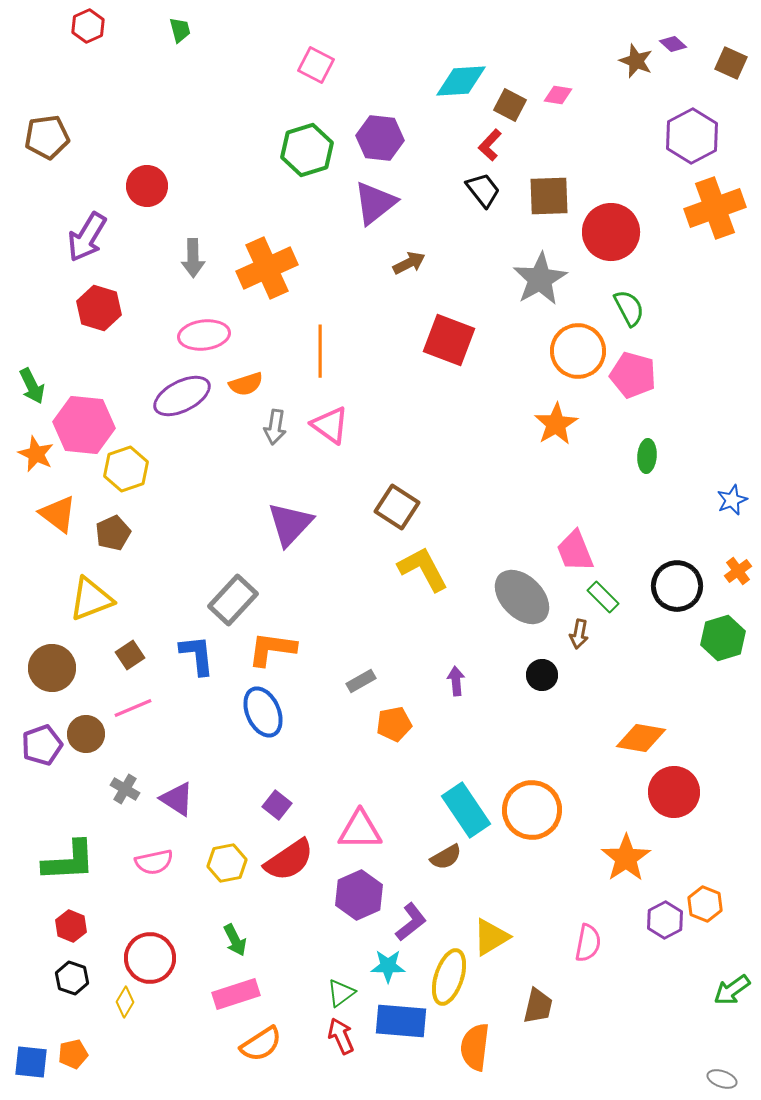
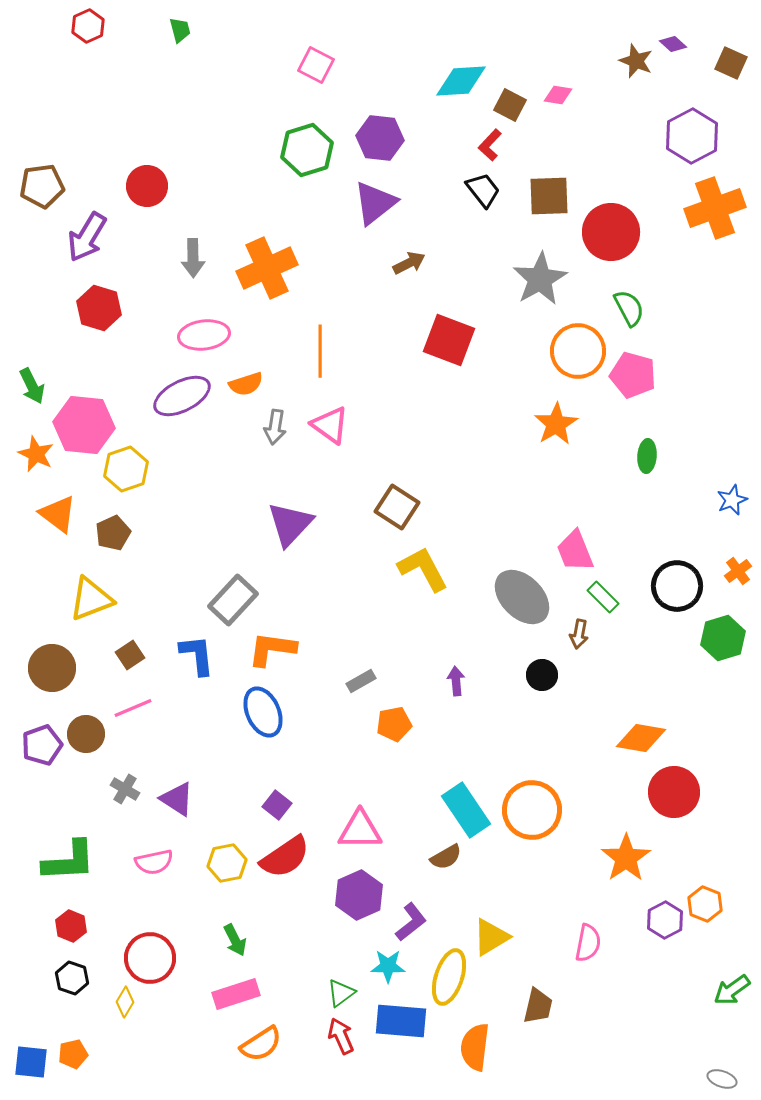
brown pentagon at (47, 137): moved 5 px left, 49 px down
red semicircle at (289, 860): moved 4 px left, 3 px up
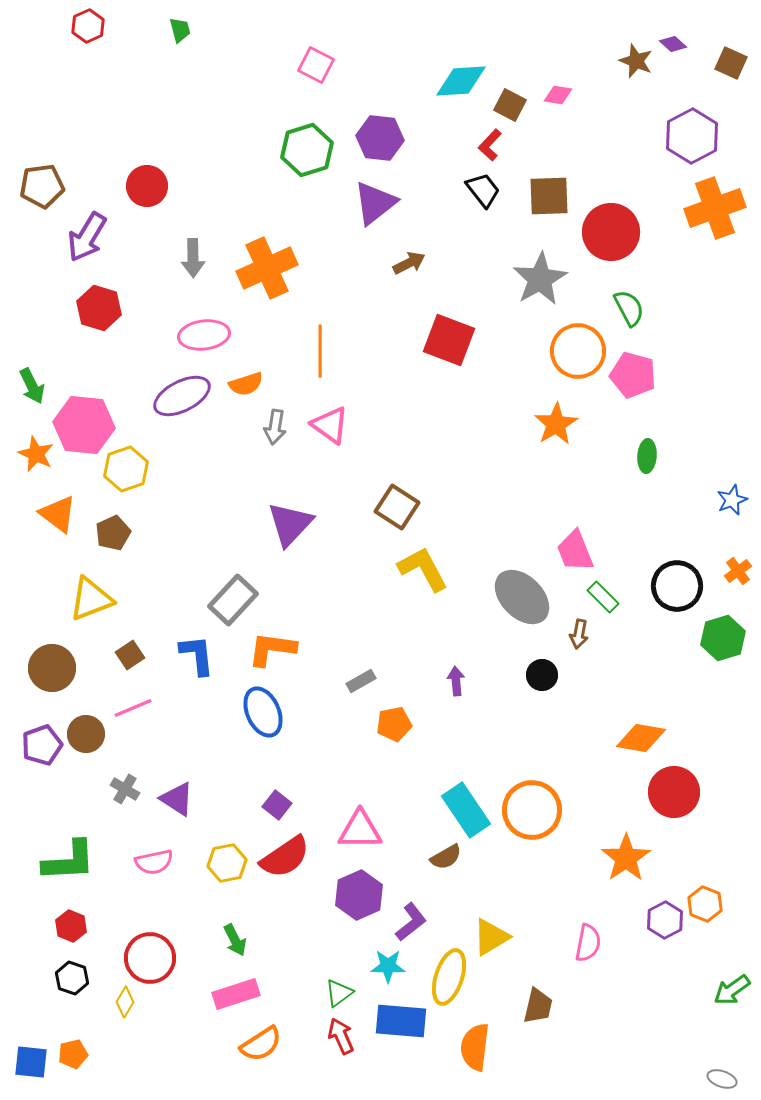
green triangle at (341, 993): moved 2 px left
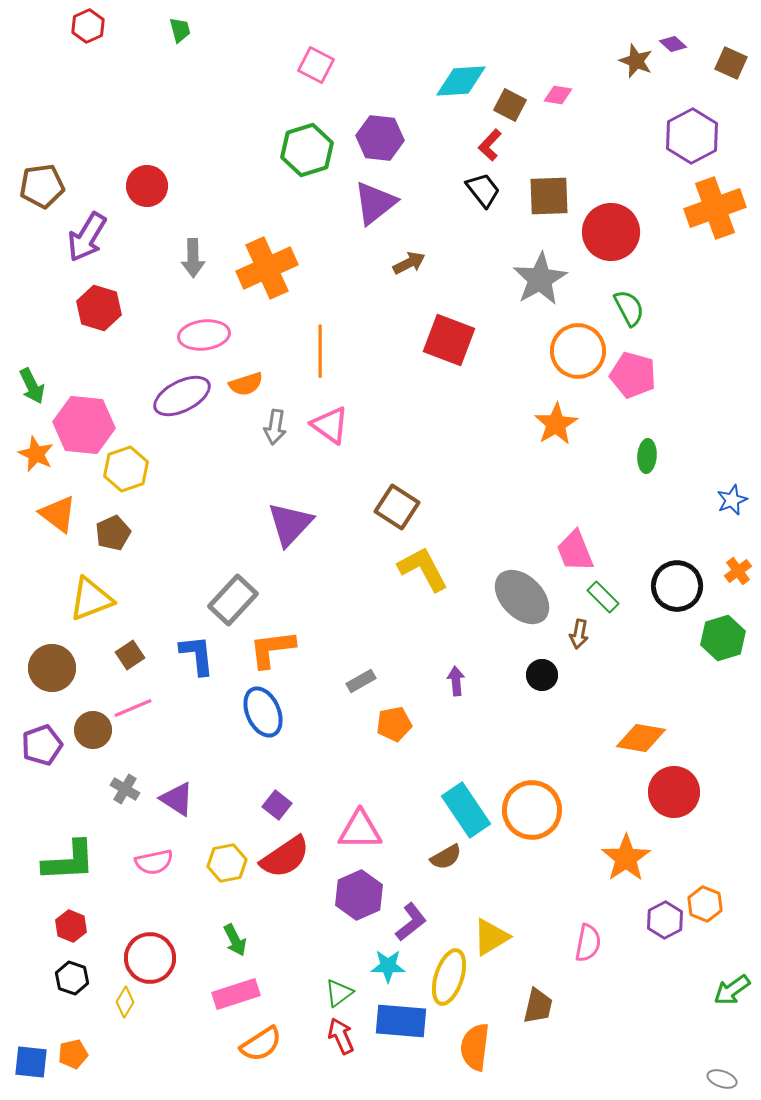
orange L-shape at (272, 649): rotated 15 degrees counterclockwise
brown circle at (86, 734): moved 7 px right, 4 px up
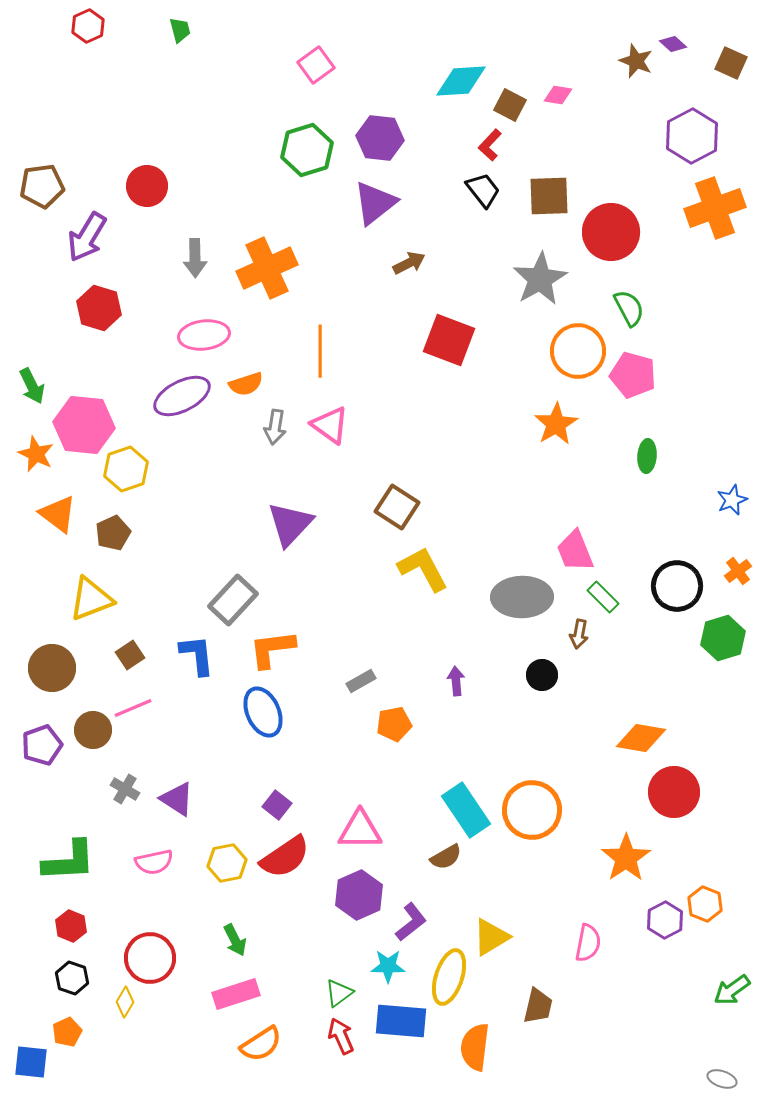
pink square at (316, 65): rotated 27 degrees clockwise
gray arrow at (193, 258): moved 2 px right
gray ellipse at (522, 597): rotated 46 degrees counterclockwise
orange pentagon at (73, 1054): moved 6 px left, 22 px up; rotated 12 degrees counterclockwise
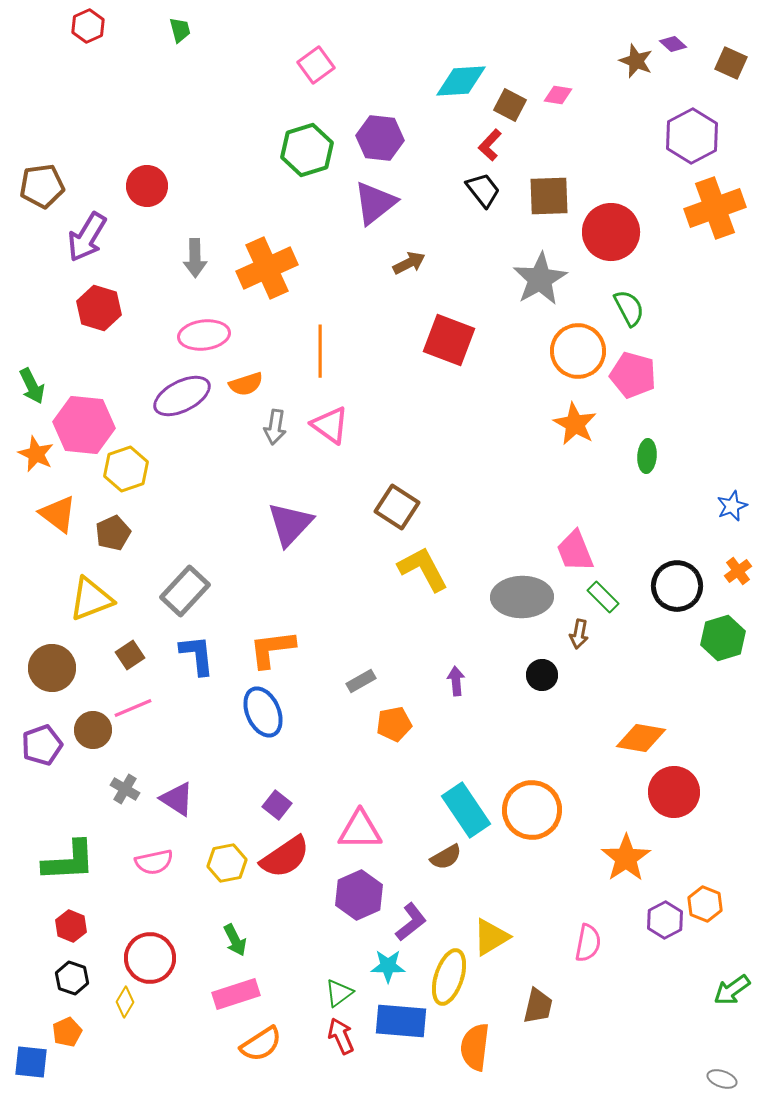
orange star at (556, 424): moved 19 px right; rotated 12 degrees counterclockwise
blue star at (732, 500): moved 6 px down
gray rectangle at (233, 600): moved 48 px left, 9 px up
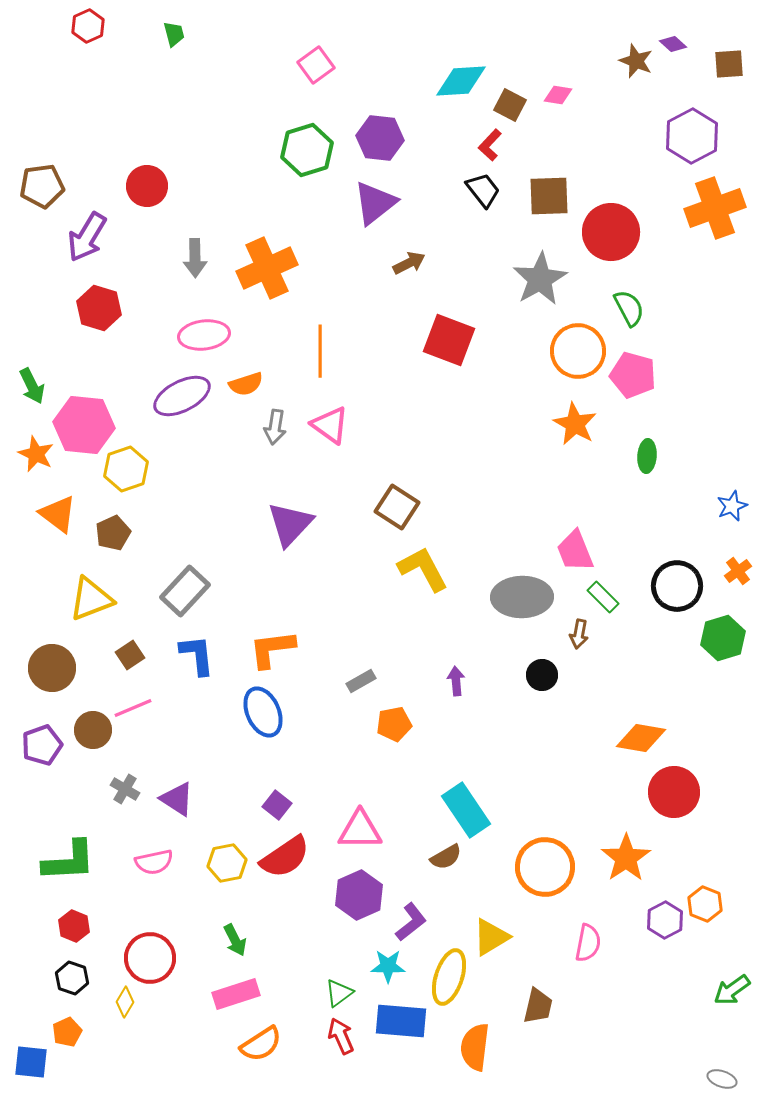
green trapezoid at (180, 30): moved 6 px left, 4 px down
brown square at (731, 63): moved 2 px left, 1 px down; rotated 28 degrees counterclockwise
orange circle at (532, 810): moved 13 px right, 57 px down
red hexagon at (71, 926): moved 3 px right
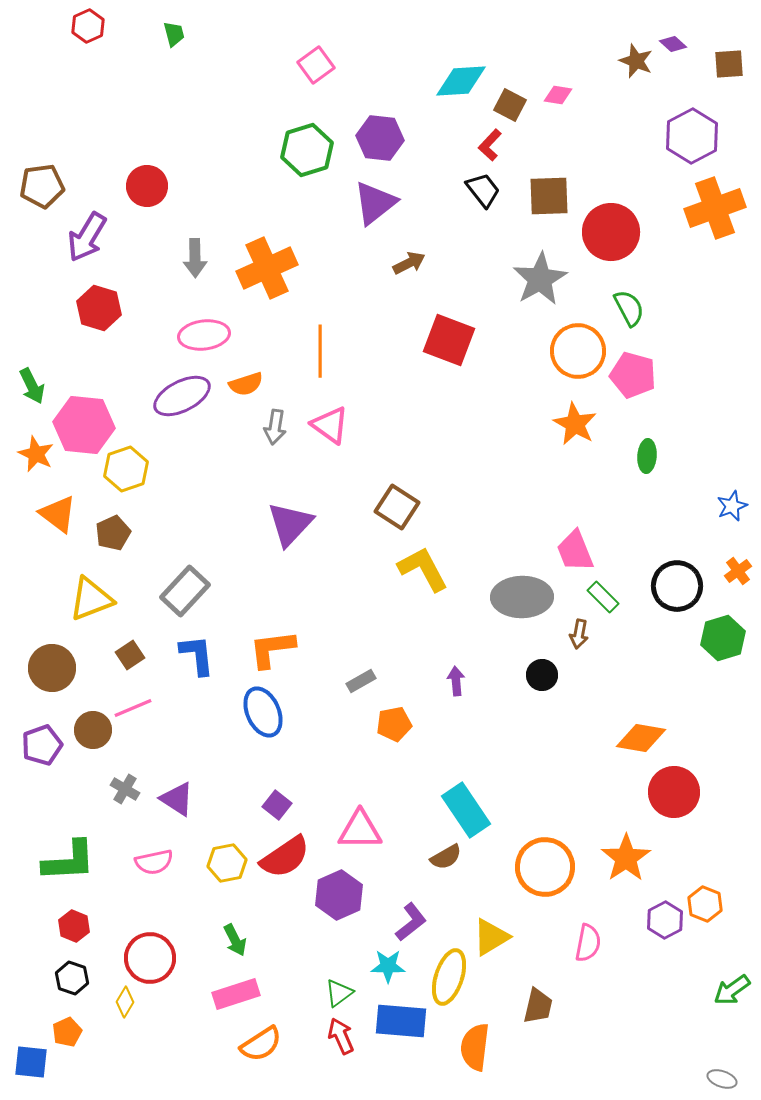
purple hexagon at (359, 895): moved 20 px left
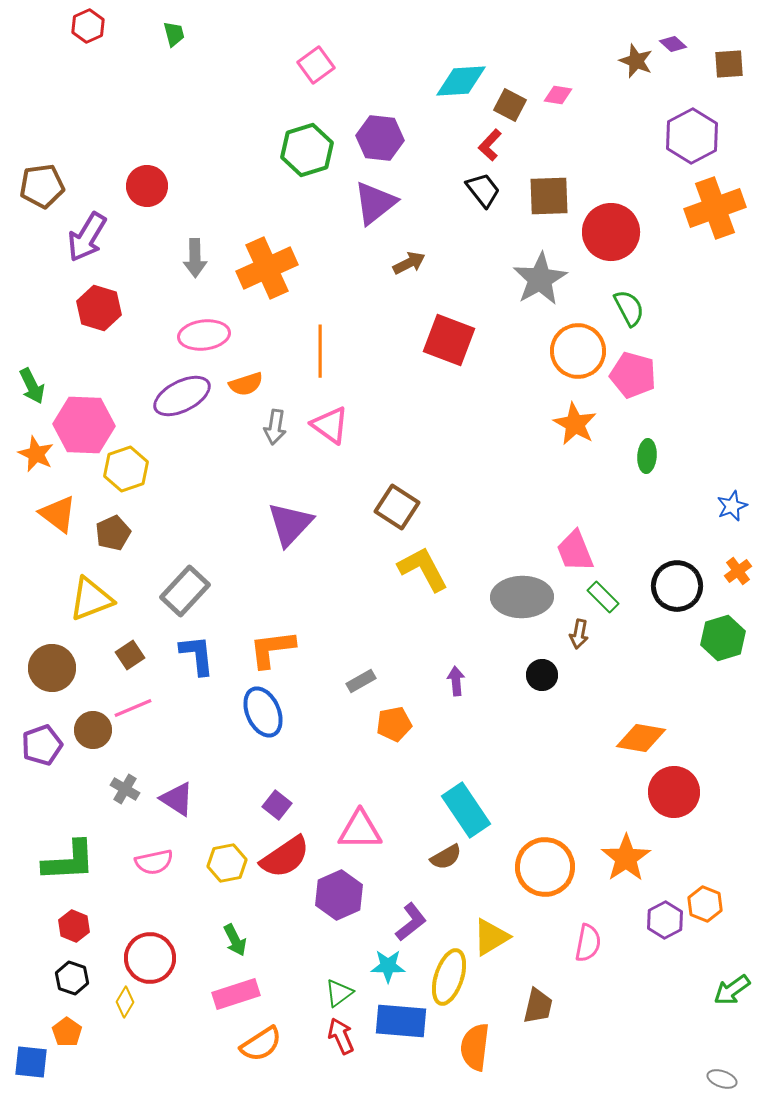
pink hexagon at (84, 425): rotated 4 degrees counterclockwise
orange pentagon at (67, 1032): rotated 12 degrees counterclockwise
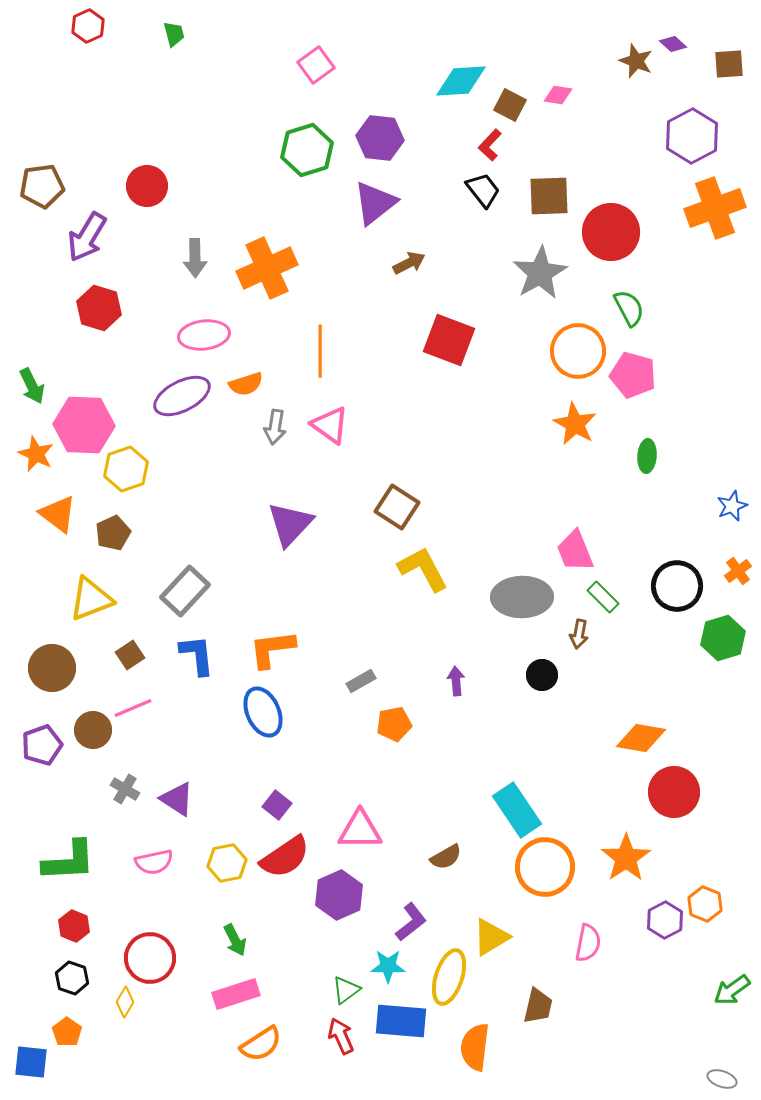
gray star at (540, 279): moved 6 px up
cyan rectangle at (466, 810): moved 51 px right
green triangle at (339, 993): moved 7 px right, 3 px up
